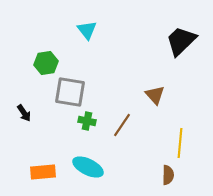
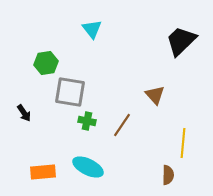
cyan triangle: moved 5 px right, 1 px up
yellow line: moved 3 px right
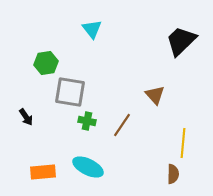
black arrow: moved 2 px right, 4 px down
brown semicircle: moved 5 px right, 1 px up
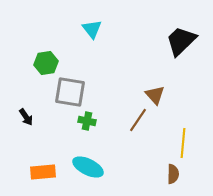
brown line: moved 16 px right, 5 px up
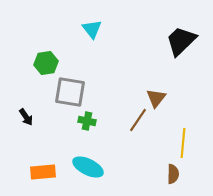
brown triangle: moved 1 px right, 3 px down; rotated 20 degrees clockwise
